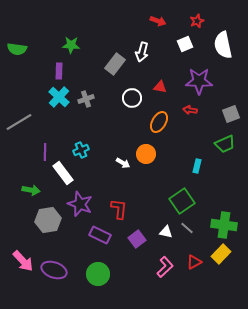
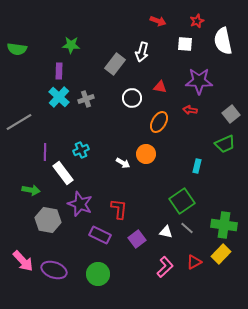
white square at (185, 44): rotated 28 degrees clockwise
white semicircle at (223, 45): moved 4 px up
gray square at (231, 114): rotated 18 degrees counterclockwise
gray hexagon at (48, 220): rotated 20 degrees clockwise
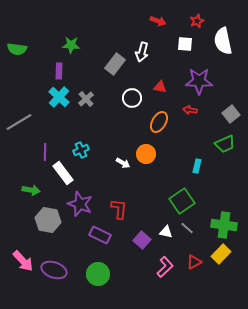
gray cross at (86, 99): rotated 21 degrees counterclockwise
purple square at (137, 239): moved 5 px right, 1 px down; rotated 12 degrees counterclockwise
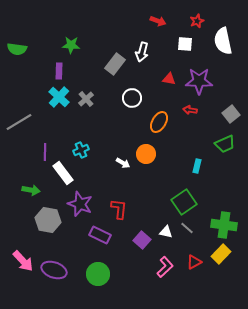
red triangle at (160, 87): moved 9 px right, 8 px up
green square at (182, 201): moved 2 px right, 1 px down
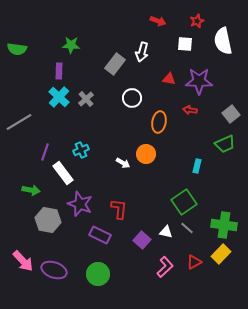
orange ellipse at (159, 122): rotated 20 degrees counterclockwise
purple line at (45, 152): rotated 18 degrees clockwise
